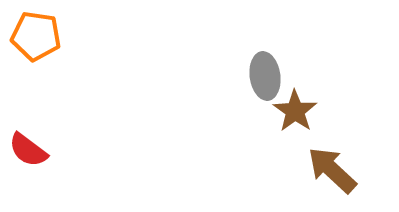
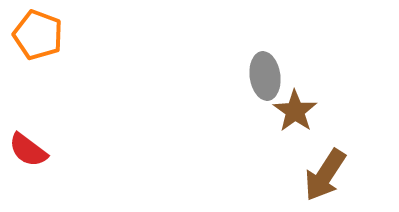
orange pentagon: moved 2 px right, 1 px up; rotated 12 degrees clockwise
brown arrow: moved 7 px left, 5 px down; rotated 100 degrees counterclockwise
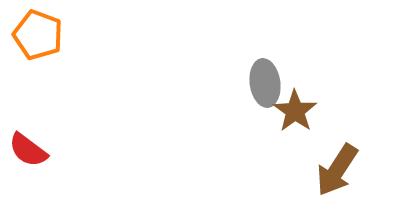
gray ellipse: moved 7 px down
brown arrow: moved 12 px right, 5 px up
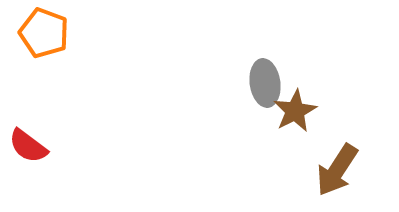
orange pentagon: moved 6 px right, 2 px up
brown star: rotated 9 degrees clockwise
red semicircle: moved 4 px up
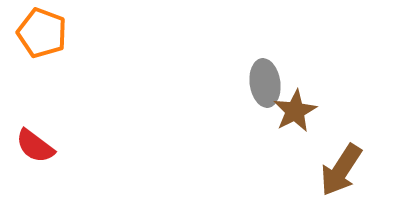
orange pentagon: moved 2 px left
red semicircle: moved 7 px right
brown arrow: moved 4 px right
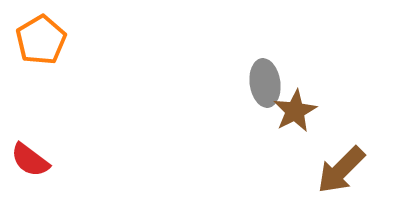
orange pentagon: moved 1 px left, 7 px down; rotated 21 degrees clockwise
red semicircle: moved 5 px left, 14 px down
brown arrow: rotated 12 degrees clockwise
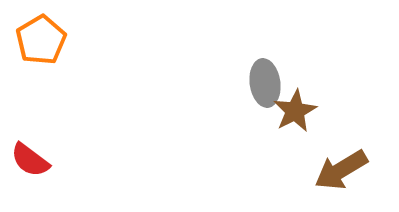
brown arrow: rotated 14 degrees clockwise
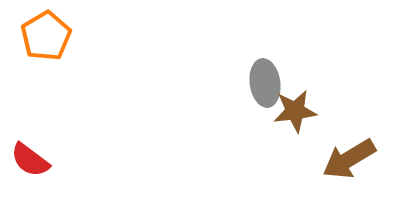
orange pentagon: moved 5 px right, 4 px up
brown star: rotated 21 degrees clockwise
brown arrow: moved 8 px right, 11 px up
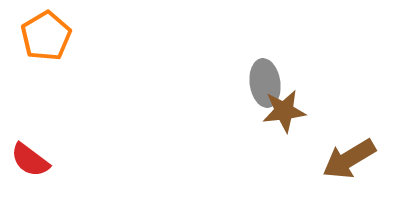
brown star: moved 11 px left
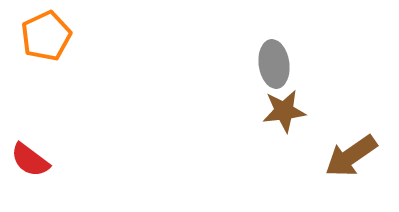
orange pentagon: rotated 6 degrees clockwise
gray ellipse: moved 9 px right, 19 px up
brown arrow: moved 2 px right, 3 px up; rotated 4 degrees counterclockwise
